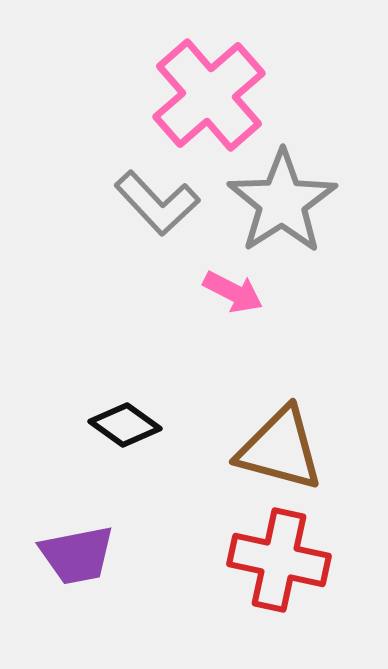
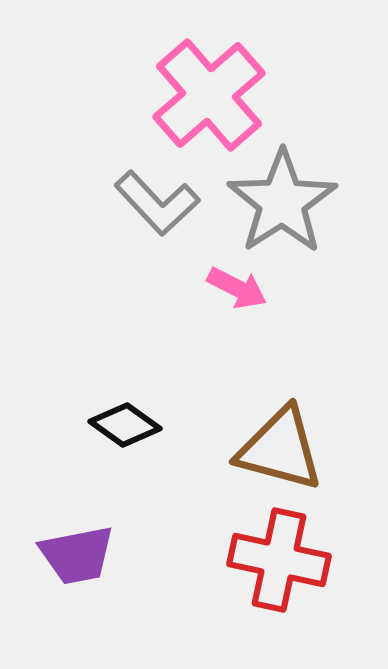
pink arrow: moved 4 px right, 4 px up
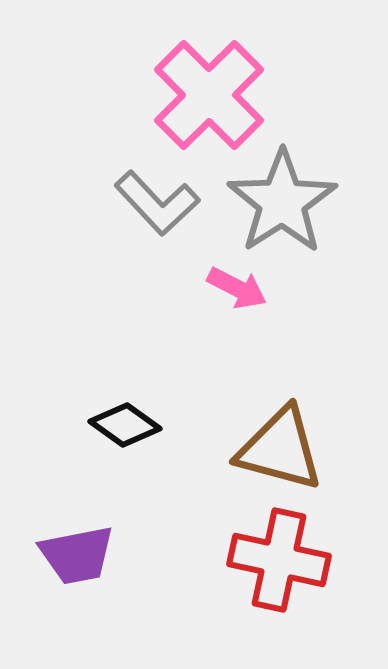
pink cross: rotated 4 degrees counterclockwise
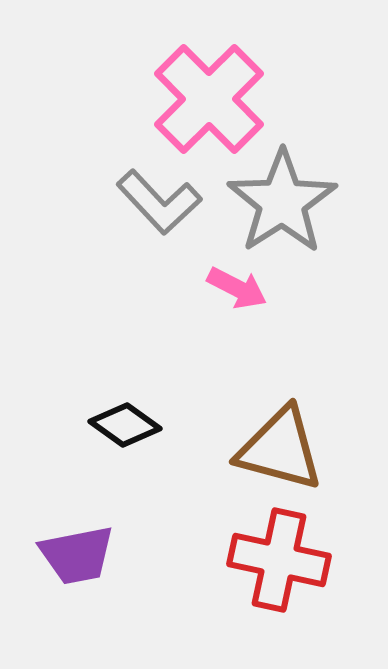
pink cross: moved 4 px down
gray L-shape: moved 2 px right, 1 px up
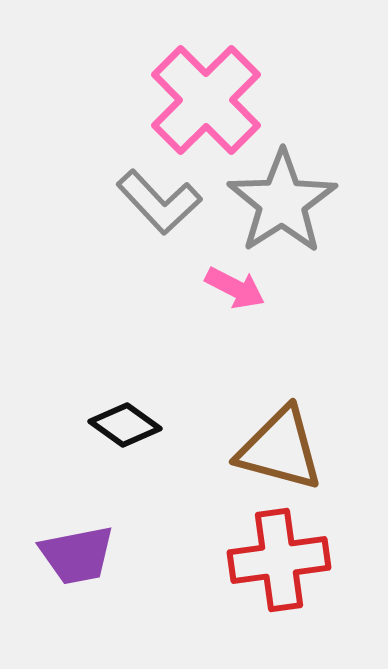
pink cross: moved 3 px left, 1 px down
pink arrow: moved 2 px left
red cross: rotated 20 degrees counterclockwise
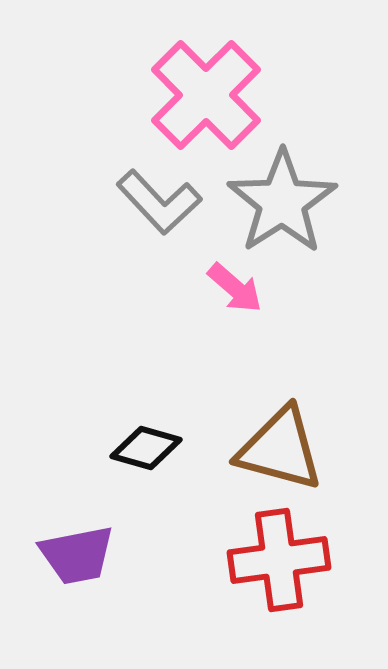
pink cross: moved 5 px up
pink arrow: rotated 14 degrees clockwise
black diamond: moved 21 px right, 23 px down; rotated 20 degrees counterclockwise
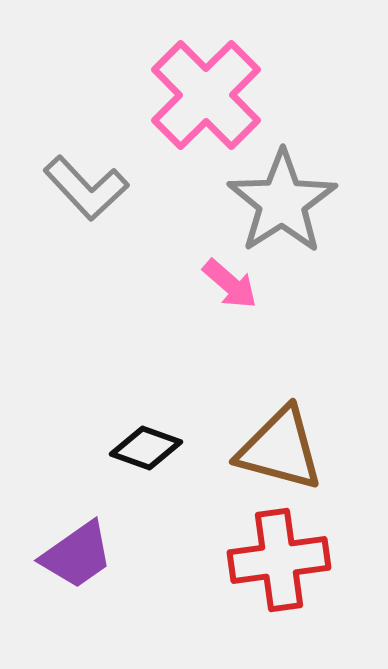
gray L-shape: moved 73 px left, 14 px up
pink arrow: moved 5 px left, 4 px up
black diamond: rotated 4 degrees clockwise
purple trapezoid: rotated 24 degrees counterclockwise
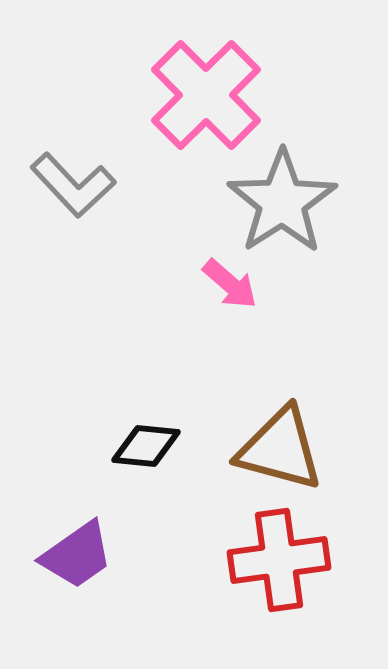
gray L-shape: moved 13 px left, 3 px up
black diamond: moved 2 px up; rotated 14 degrees counterclockwise
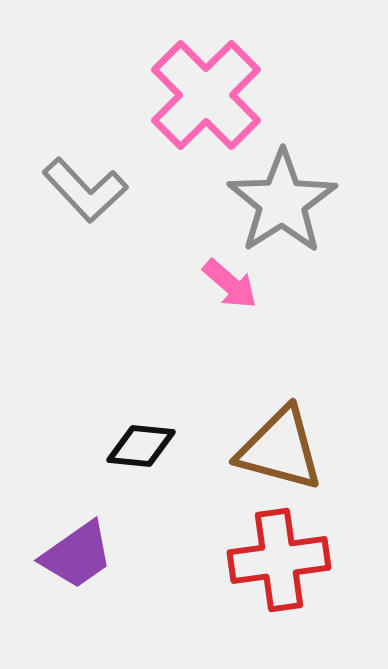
gray L-shape: moved 12 px right, 5 px down
black diamond: moved 5 px left
